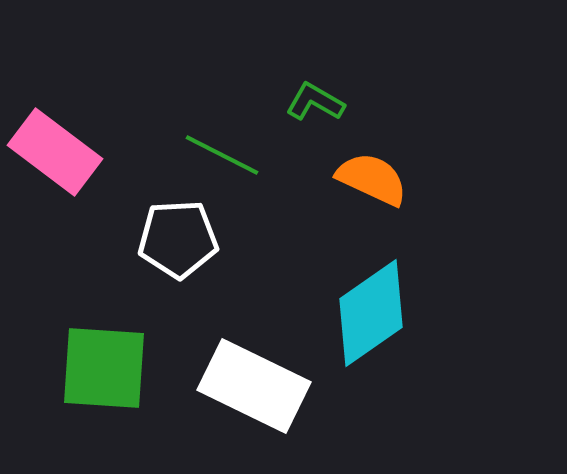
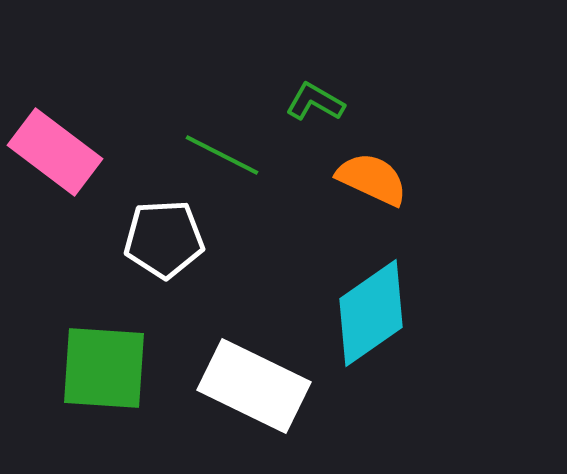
white pentagon: moved 14 px left
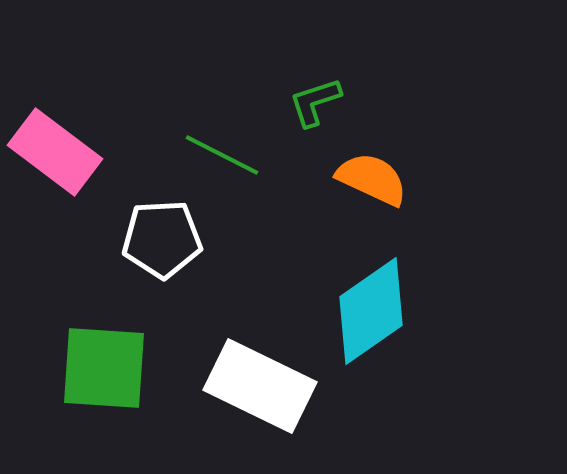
green L-shape: rotated 48 degrees counterclockwise
white pentagon: moved 2 px left
cyan diamond: moved 2 px up
white rectangle: moved 6 px right
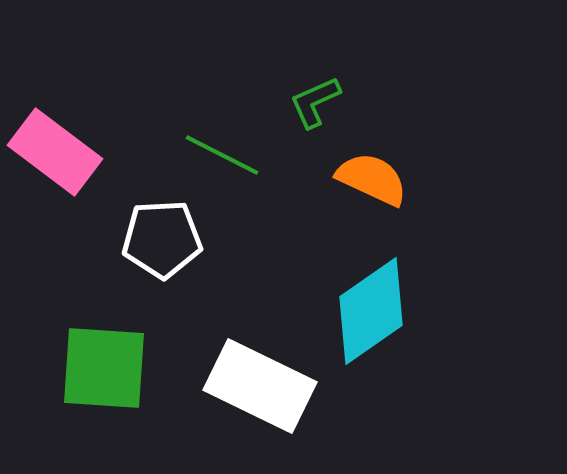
green L-shape: rotated 6 degrees counterclockwise
